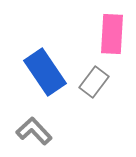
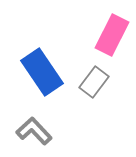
pink rectangle: moved 1 px down; rotated 24 degrees clockwise
blue rectangle: moved 3 px left
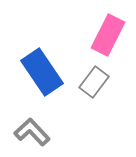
pink rectangle: moved 4 px left
gray L-shape: moved 2 px left, 1 px down
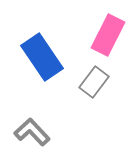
blue rectangle: moved 15 px up
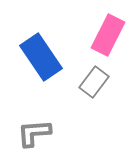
blue rectangle: moved 1 px left
gray L-shape: moved 2 px right, 1 px down; rotated 51 degrees counterclockwise
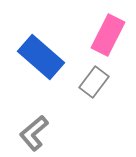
blue rectangle: rotated 15 degrees counterclockwise
gray L-shape: rotated 36 degrees counterclockwise
